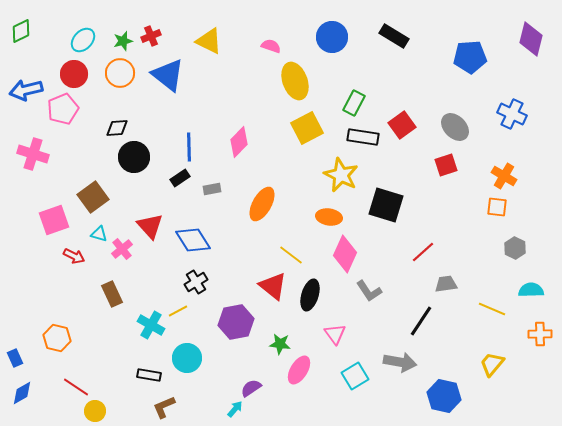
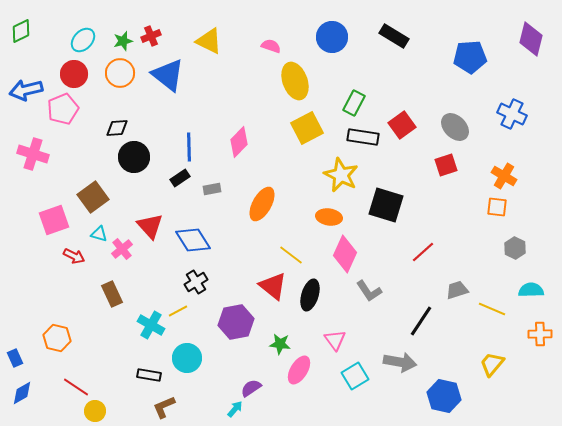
gray trapezoid at (446, 284): moved 11 px right, 6 px down; rotated 10 degrees counterclockwise
pink triangle at (335, 334): moved 6 px down
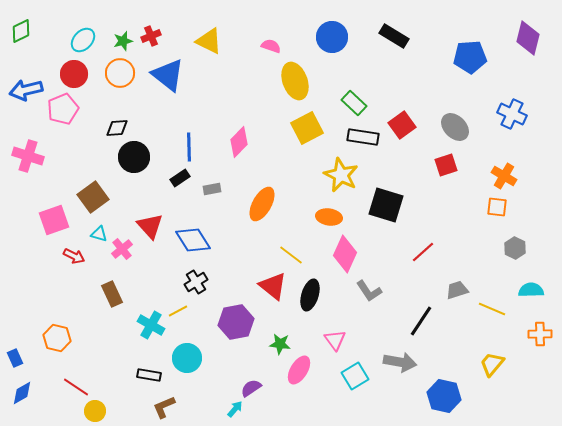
purple diamond at (531, 39): moved 3 px left, 1 px up
green rectangle at (354, 103): rotated 75 degrees counterclockwise
pink cross at (33, 154): moved 5 px left, 2 px down
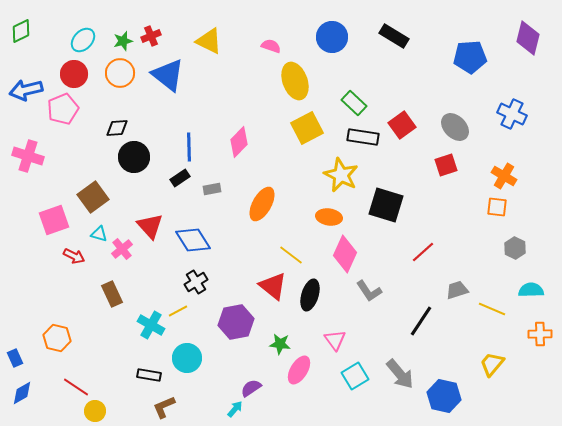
gray arrow at (400, 362): moved 12 px down; rotated 40 degrees clockwise
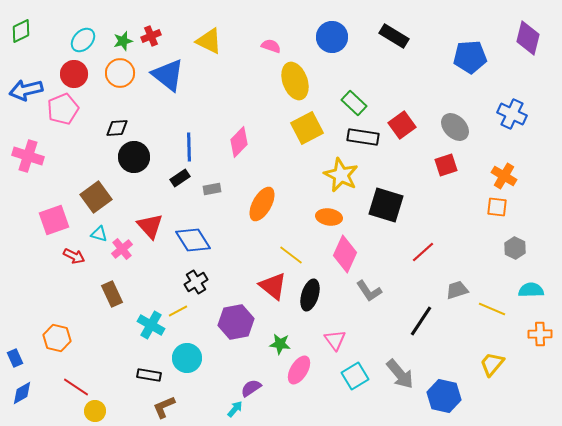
brown square at (93, 197): moved 3 px right
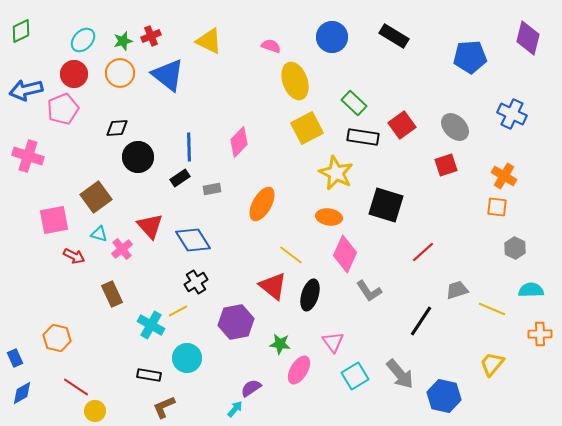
black circle at (134, 157): moved 4 px right
yellow star at (341, 175): moved 5 px left, 2 px up
pink square at (54, 220): rotated 8 degrees clockwise
pink triangle at (335, 340): moved 2 px left, 2 px down
